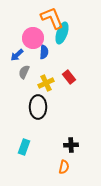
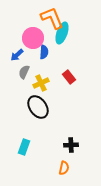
yellow cross: moved 5 px left
black ellipse: rotated 35 degrees counterclockwise
orange semicircle: moved 1 px down
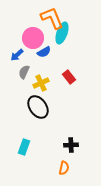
blue semicircle: rotated 56 degrees clockwise
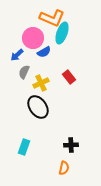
orange L-shape: rotated 135 degrees clockwise
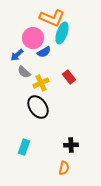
gray semicircle: rotated 72 degrees counterclockwise
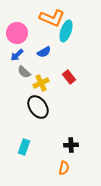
cyan ellipse: moved 4 px right, 2 px up
pink circle: moved 16 px left, 5 px up
